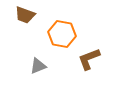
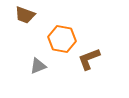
orange hexagon: moved 5 px down
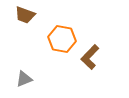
brown L-shape: moved 1 px right, 2 px up; rotated 25 degrees counterclockwise
gray triangle: moved 14 px left, 13 px down
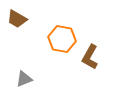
brown trapezoid: moved 8 px left, 4 px down; rotated 10 degrees clockwise
brown L-shape: rotated 15 degrees counterclockwise
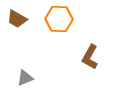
orange hexagon: moved 3 px left, 20 px up; rotated 8 degrees counterclockwise
gray triangle: moved 1 px right, 1 px up
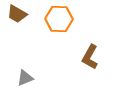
brown trapezoid: moved 5 px up
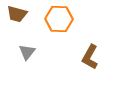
brown trapezoid: rotated 15 degrees counterclockwise
gray triangle: moved 2 px right, 26 px up; rotated 30 degrees counterclockwise
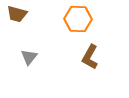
orange hexagon: moved 19 px right
gray triangle: moved 2 px right, 5 px down
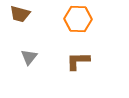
brown trapezoid: moved 3 px right
brown L-shape: moved 12 px left, 4 px down; rotated 60 degrees clockwise
